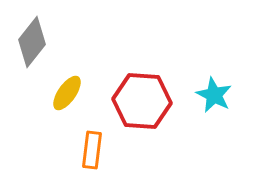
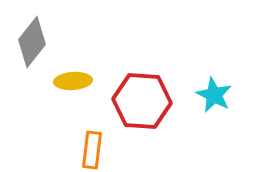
yellow ellipse: moved 6 px right, 12 px up; rotated 51 degrees clockwise
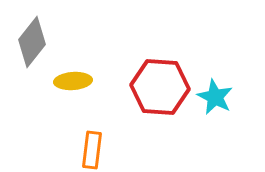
cyan star: moved 1 px right, 2 px down
red hexagon: moved 18 px right, 14 px up
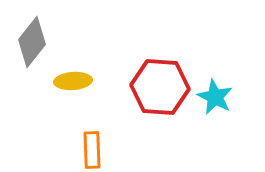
orange rectangle: rotated 9 degrees counterclockwise
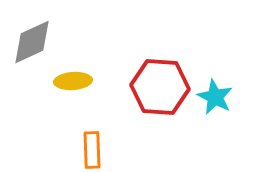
gray diamond: rotated 27 degrees clockwise
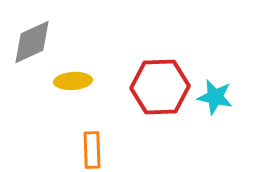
red hexagon: rotated 6 degrees counterclockwise
cyan star: rotated 15 degrees counterclockwise
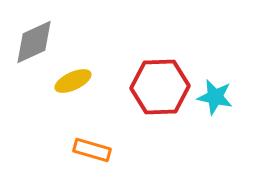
gray diamond: moved 2 px right
yellow ellipse: rotated 21 degrees counterclockwise
orange rectangle: rotated 72 degrees counterclockwise
